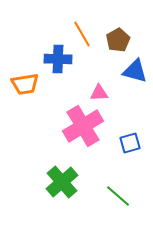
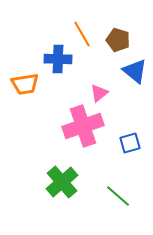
brown pentagon: rotated 25 degrees counterclockwise
blue triangle: rotated 24 degrees clockwise
pink triangle: rotated 36 degrees counterclockwise
pink cross: rotated 12 degrees clockwise
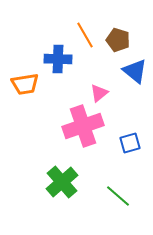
orange line: moved 3 px right, 1 px down
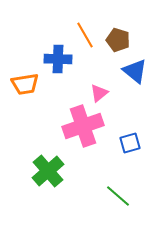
green cross: moved 14 px left, 11 px up
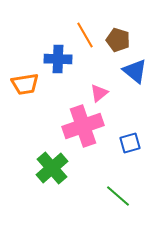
green cross: moved 4 px right, 3 px up
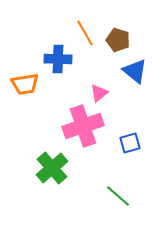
orange line: moved 2 px up
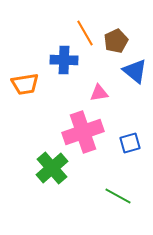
brown pentagon: moved 2 px left, 1 px down; rotated 30 degrees clockwise
blue cross: moved 6 px right, 1 px down
pink triangle: rotated 30 degrees clockwise
pink cross: moved 6 px down
green line: rotated 12 degrees counterclockwise
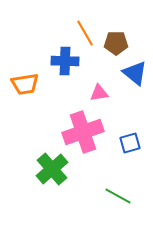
brown pentagon: moved 2 px down; rotated 25 degrees clockwise
blue cross: moved 1 px right, 1 px down
blue triangle: moved 2 px down
green cross: moved 1 px down
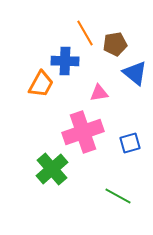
brown pentagon: moved 1 px left, 1 px down; rotated 10 degrees counterclockwise
orange trapezoid: moved 16 px right; rotated 52 degrees counterclockwise
